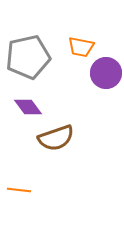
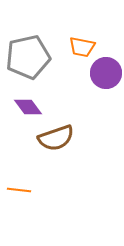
orange trapezoid: moved 1 px right
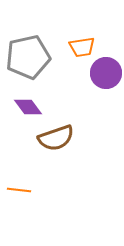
orange trapezoid: rotated 20 degrees counterclockwise
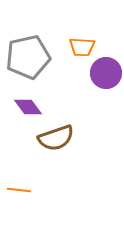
orange trapezoid: rotated 12 degrees clockwise
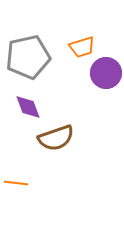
orange trapezoid: rotated 20 degrees counterclockwise
purple diamond: rotated 16 degrees clockwise
orange line: moved 3 px left, 7 px up
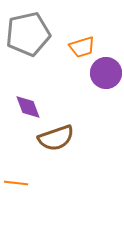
gray pentagon: moved 23 px up
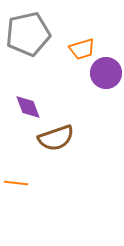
orange trapezoid: moved 2 px down
